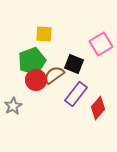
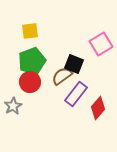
yellow square: moved 14 px left, 3 px up; rotated 12 degrees counterclockwise
brown semicircle: moved 8 px right, 1 px down
red circle: moved 6 px left, 2 px down
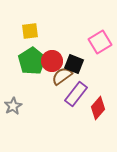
pink square: moved 1 px left, 2 px up
green pentagon: rotated 12 degrees counterclockwise
red circle: moved 22 px right, 21 px up
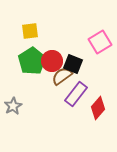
black square: moved 1 px left
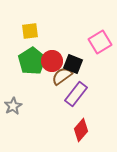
red diamond: moved 17 px left, 22 px down
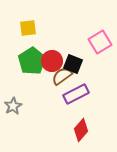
yellow square: moved 2 px left, 3 px up
purple rectangle: rotated 25 degrees clockwise
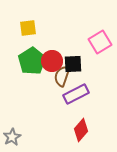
black square: rotated 24 degrees counterclockwise
brown semicircle: rotated 35 degrees counterclockwise
gray star: moved 1 px left, 31 px down
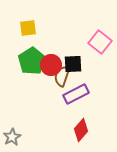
pink square: rotated 20 degrees counterclockwise
red circle: moved 1 px left, 4 px down
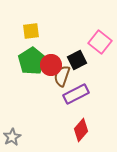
yellow square: moved 3 px right, 3 px down
black square: moved 4 px right, 4 px up; rotated 24 degrees counterclockwise
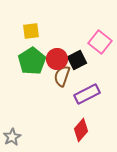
red circle: moved 6 px right, 6 px up
purple rectangle: moved 11 px right
